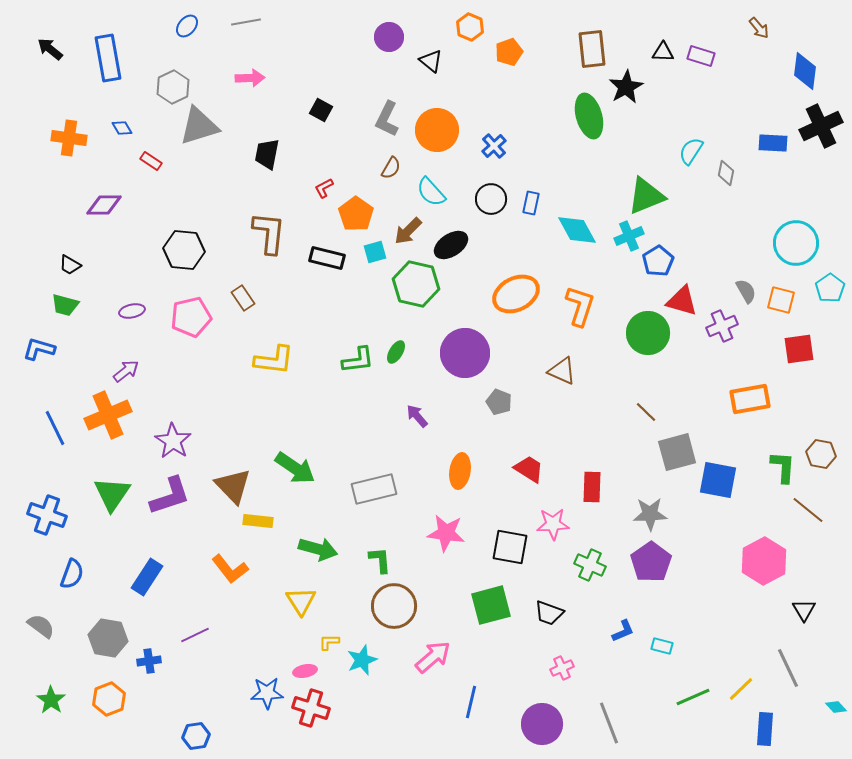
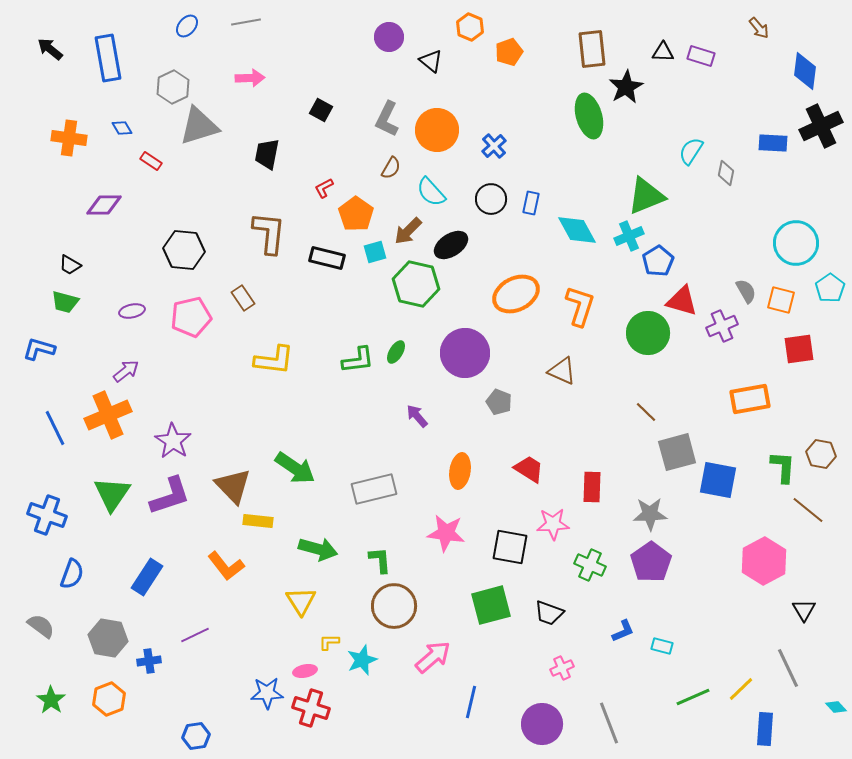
green trapezoid at (65, 305): moved 3 px up
orange L-shape at (230, 569): moved 4 px left, 3 px up
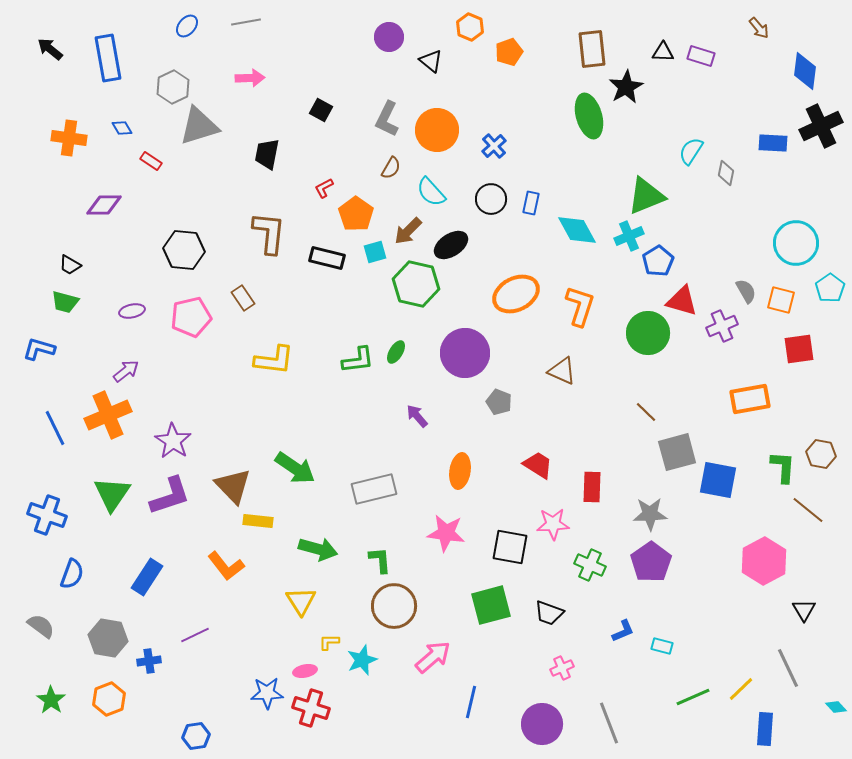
red trapezoid at (529, 469): moved 9 px right, 4 px up
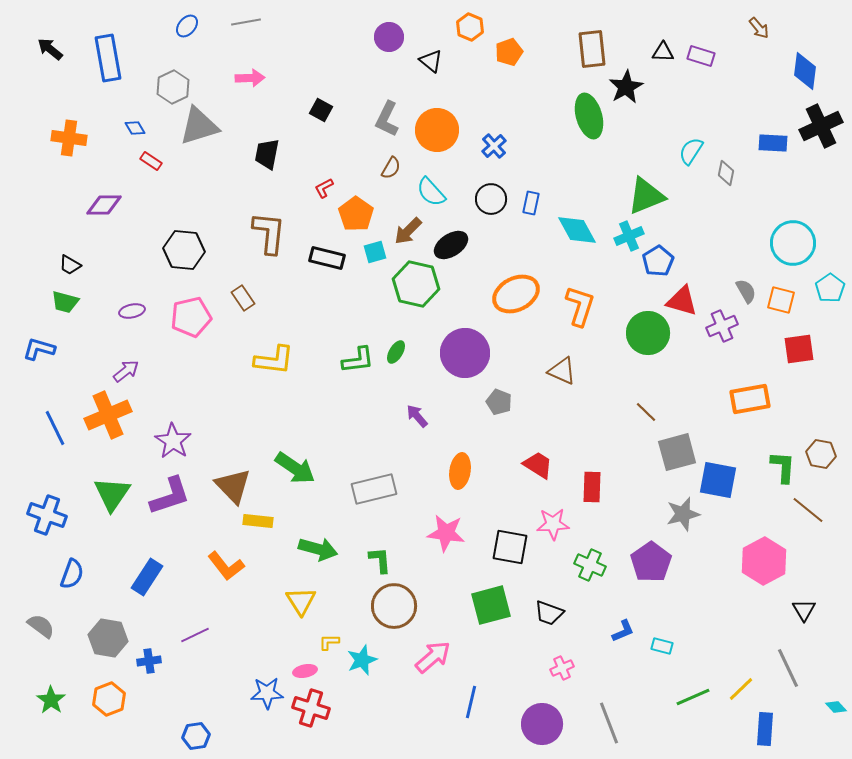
blue diamond at (122, 128): moved 13 px right
cyan circle at (796, 243): moved 3 px left
gray star at (650, 514): moved 33 px right; rotated 12 degrees counterclockwise
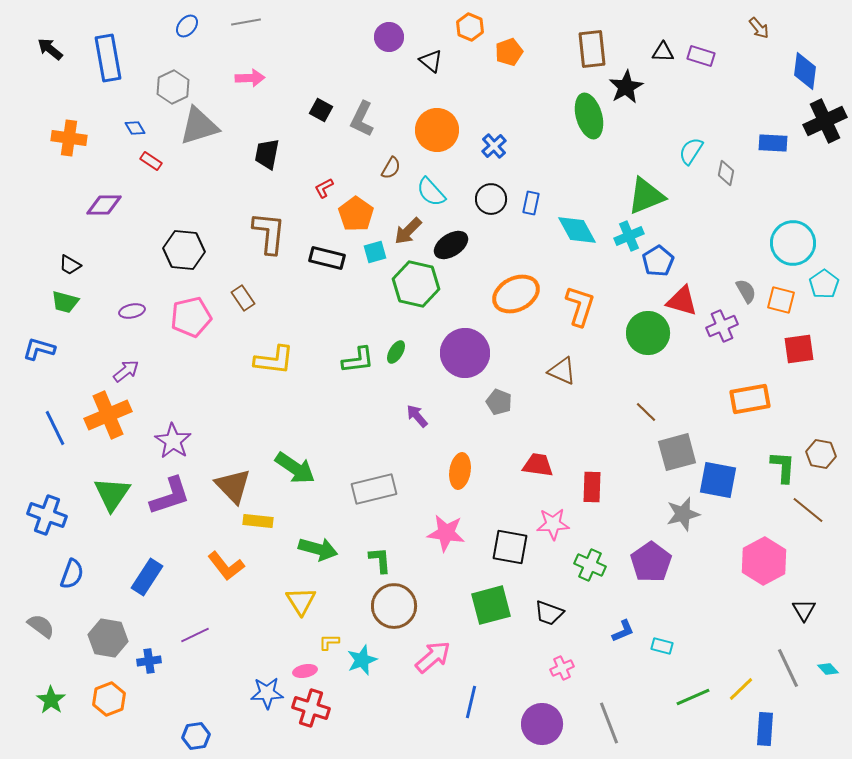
gray L-shape at (387, 119): moved 25 px left
black cross at (821, 126): moved 4 px right, 5 px up
cyan pentagon at (830, 288): moved 6 px left, 4 px up
red trapezoid at (538, 465): rotated 24 degrees counterclockwise
cyan diamond at (836, 707): moved 8 px left, 38 px up
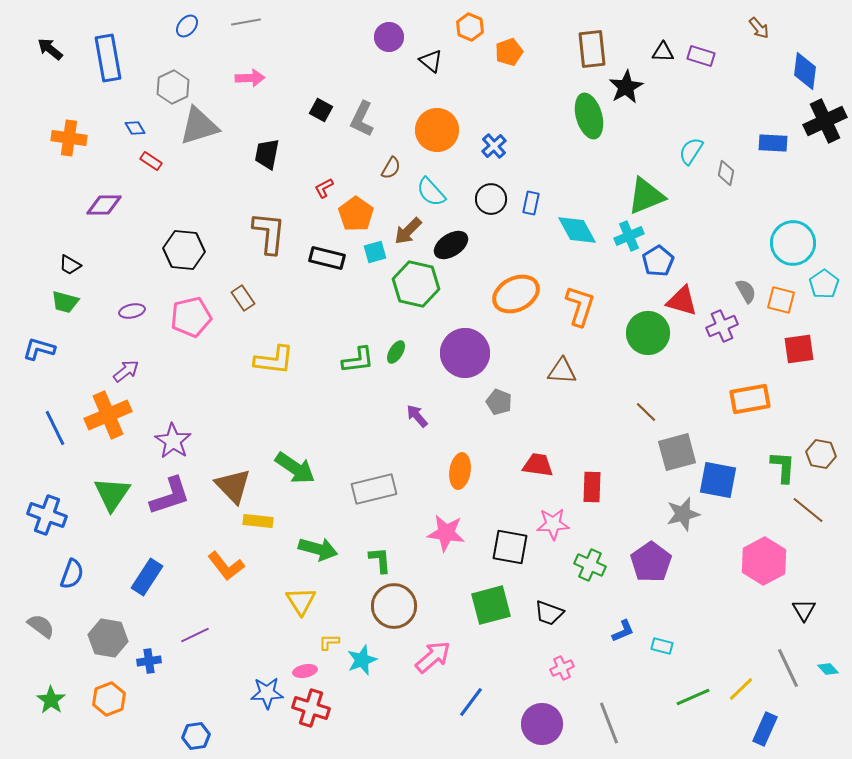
brown triangle at (562, 371): rotated 20 degrees counterclockwise
blue line at (471, 702): rotated 24 degrees clockwise
blue rectangle at (765, 729): rotated 20 degrees clockwise
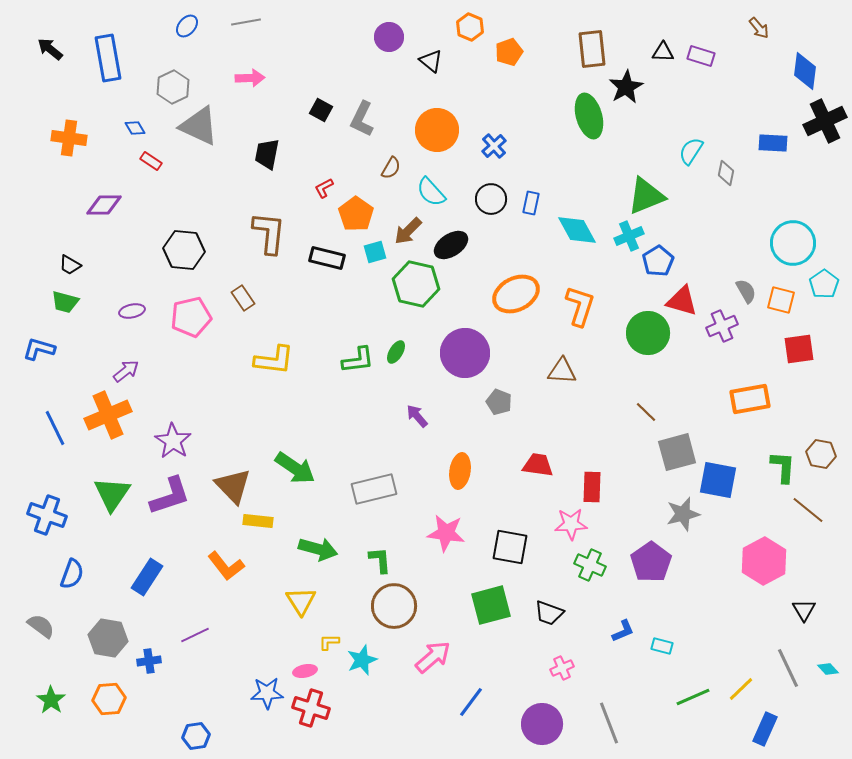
gray triangle at (199, 126): rotated 42 degrees clockwise
pink star at (553, 524): moved 18 px right
orange hexagon at (109, 699): rotated 16 degrees clockwise
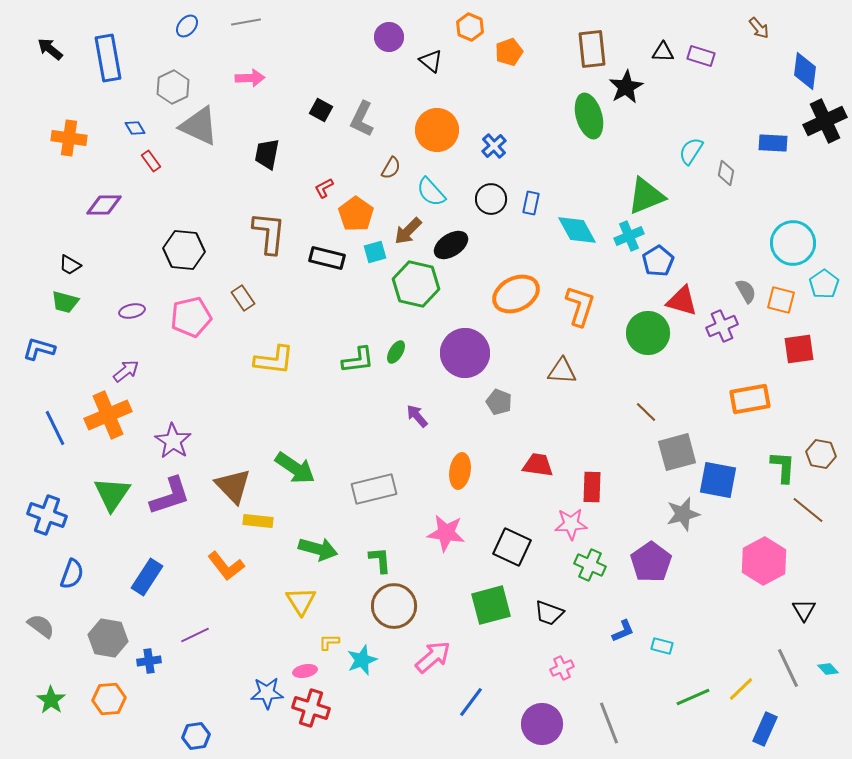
red rectangle at (151, 161): rotated 20 degrees clockwise
black square at (510, 547): moved 2 px right; rotated 15 degrees clockwise
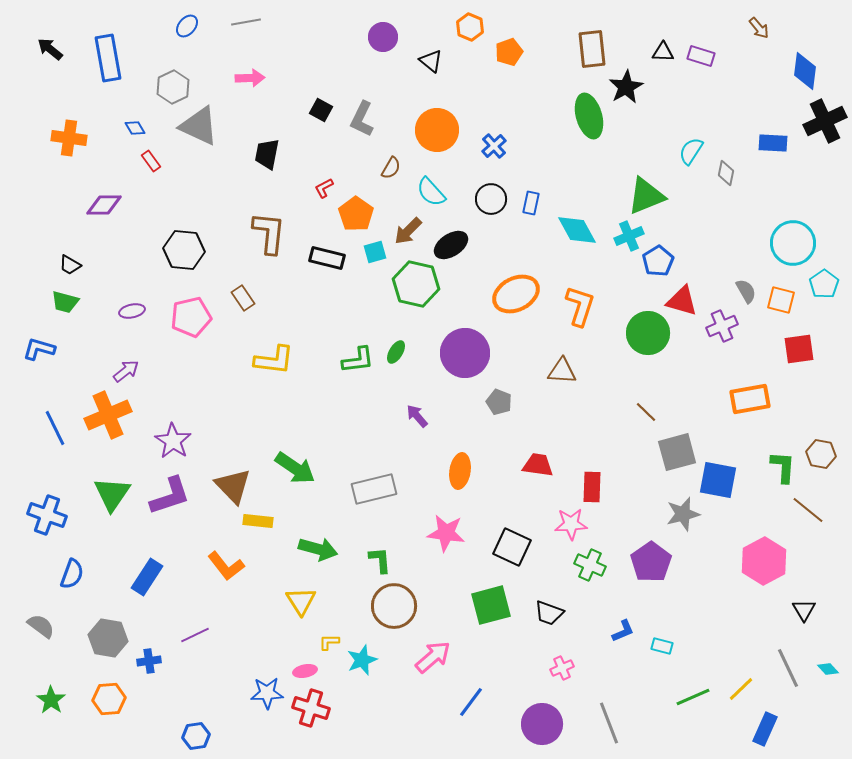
purple circle at (389, 37): moved 6 px left
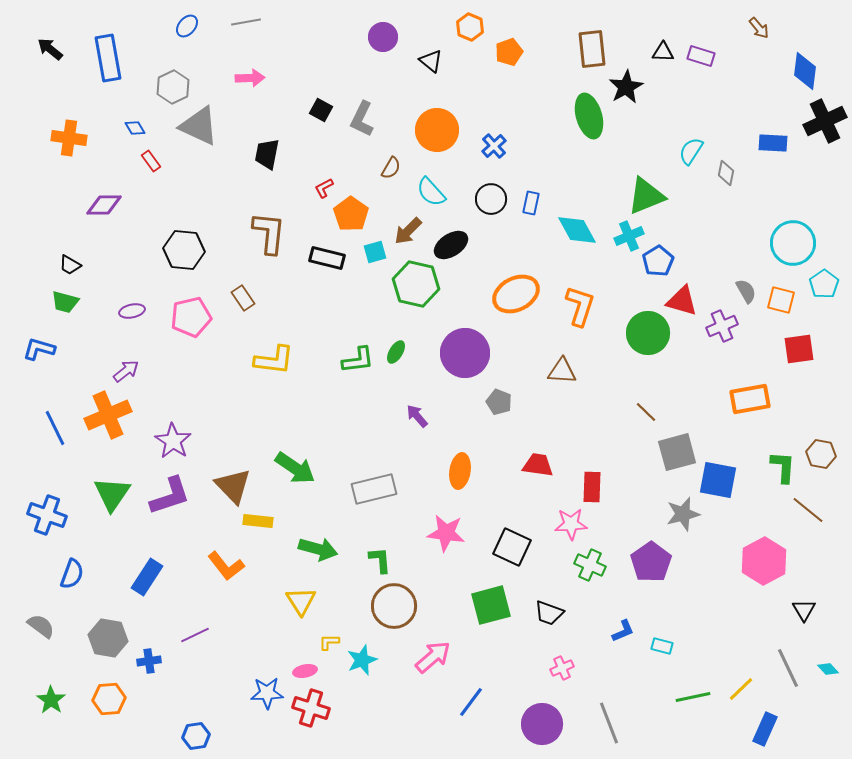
orange pentagon at (356, 214): moved 5 px left
green line at (693, 697): rotated 12 degrees clockwise
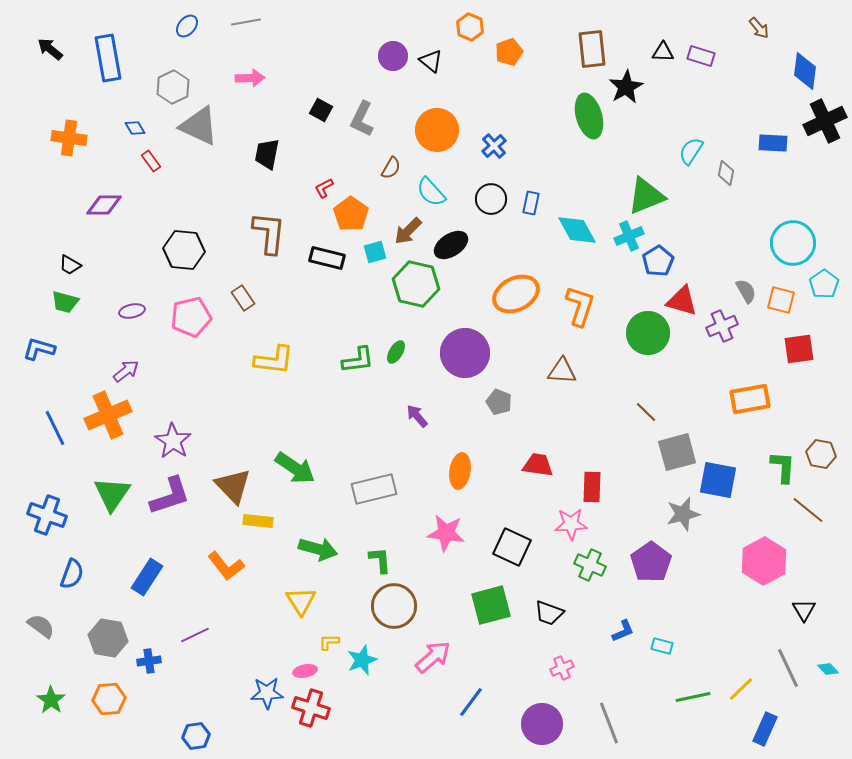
purple circle at (383, 37): moved 10 px right, 19 px down
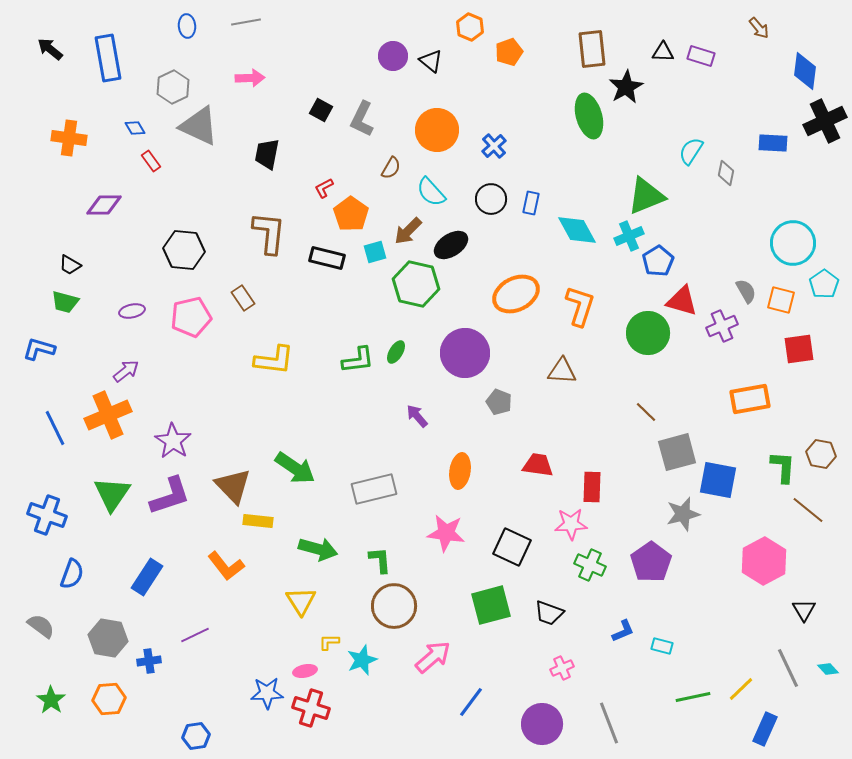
blue ellipse at (187, 26): rotated 45 degrees counterclockwise
